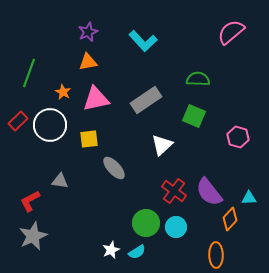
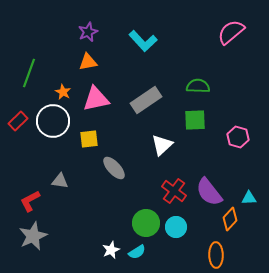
green semicircle: moved 7 px down
green square: moved 1 px right, 4 px down; rotated 25 degrees counterclockwise
white circle: moved 3 px right, 4 px up
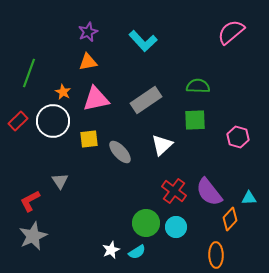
gray ellipse: moved 6 px right, 16 px up
gray triangle: rotated 48 degrees clockwise
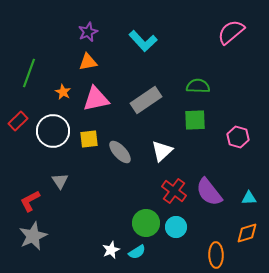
white circle: moved 10 px down
white triangle: moved 6 px down
orange diamond: moved 17 px right, 14 px down; rotated 30 degrees clockwise
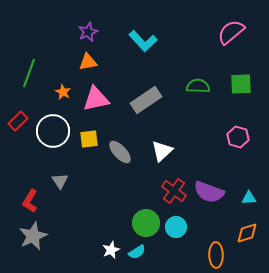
green square: moved 46 px right, 36 px up
purple semicircle: rotated 32 degrees counterclockwise
red L-shape: rotated 30 degrees counterclockwise
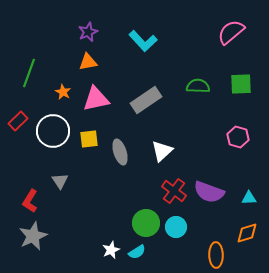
gray ellipse: rotated 25 degrees clockwise
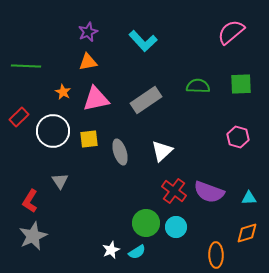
green line: moved 3 px left, 7 px up; rotated 72 degrees clockwise
red rectangle: moved 1 px right, 4 px up
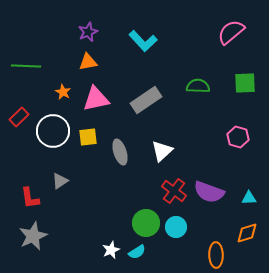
green square: moved 4 px right, 1 px up
yellow square: moved 1 px left, 2 px up
gray triangle: rotated 30 degrees clockwise
red L-shape: moved 3 px up; rotated 40 degrees counterclockwise
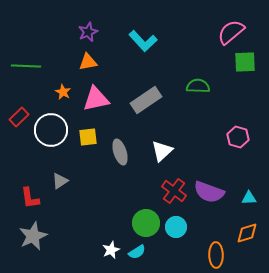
green square: moved 21 px up
white circle: moved 2 px left, 1 px up
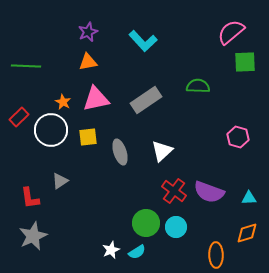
orange star: moved 10 px down
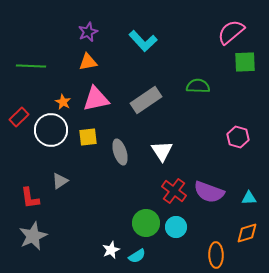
green line: moved 5 px right
white triangle: rotated 20 degrees counterclockwise
cyan semicircle: moved 4 px down
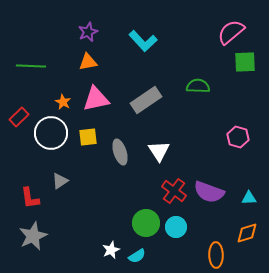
white circle: moved 3 px down
white triangle: moved 3 px left
